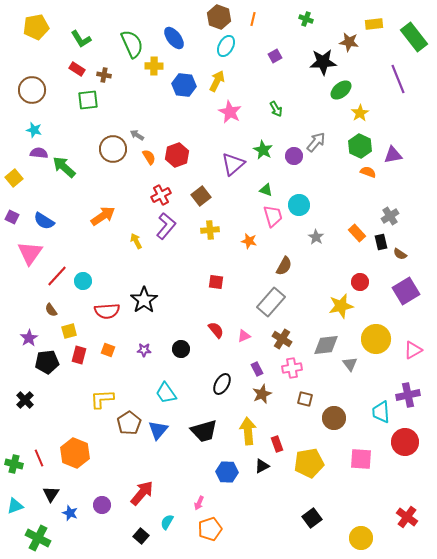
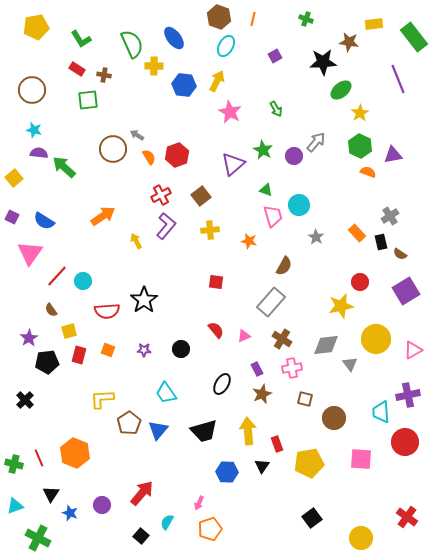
black triangle at (262, 466): rotated 28 degrees counterclockwise
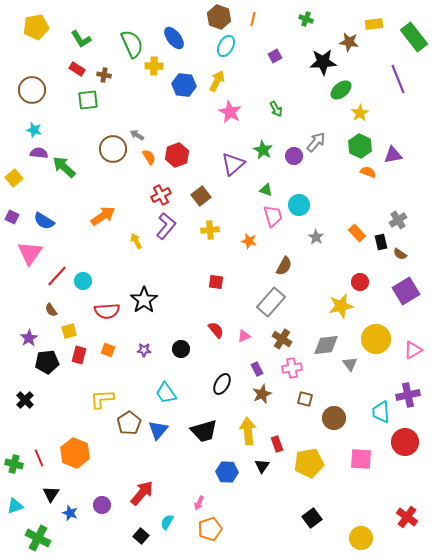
gray cross at (390, 216): moved 8 px right, 4 px down
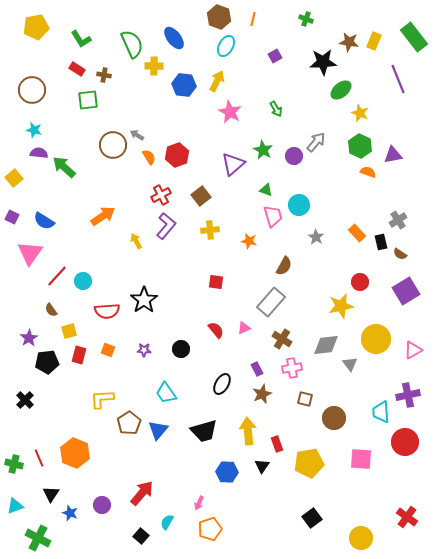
yellow rectangle at (374, 24): moved 17 px down; rotated 60 degrees counterclockwise
yellow star at (360, 113): rotated 18 degrees counterclockwise
brown circle at (113, 149): moved 4 px up
pink triangle at (244, 336): moved 8 px up
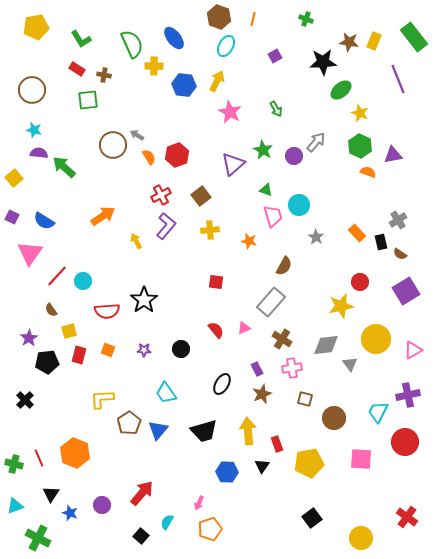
cyan trapezoid at (381, 412): moved 3 px left; rotated 30 degrees clockwise
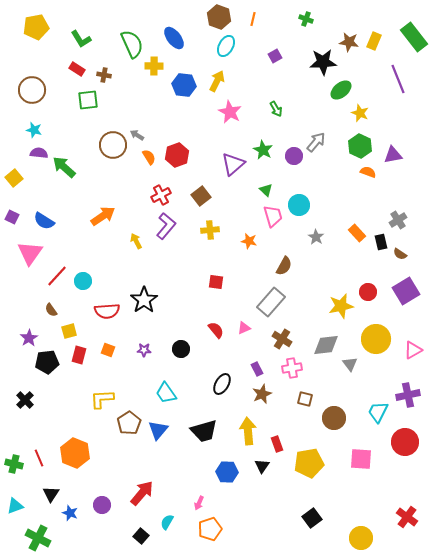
green triangle at (266, 190): rotated 24 degrees clockwise
red circle at (360, 282): moved 8 px right, 10 px down
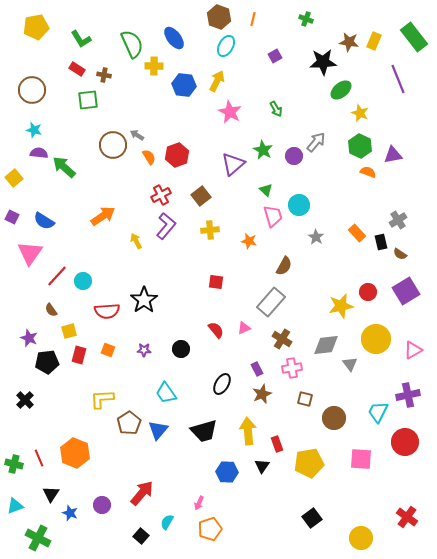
purple star at (29, 338): rotated 18 degrees counterclockwise
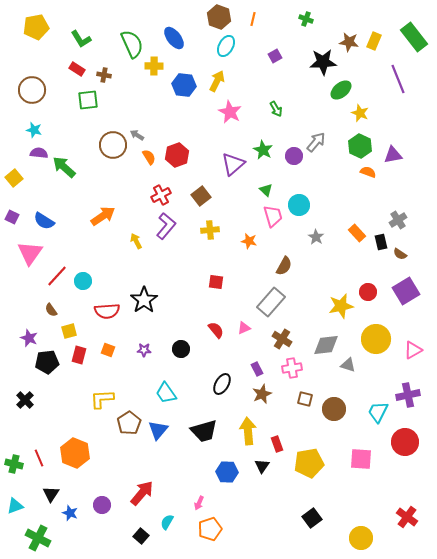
gray triangle at (350, 364): moved 2 px left, 1 px down; rotated 35 degrees counterclockwise
brown circle at (334, 418): moved 9 px up
